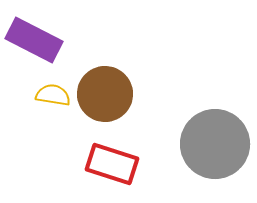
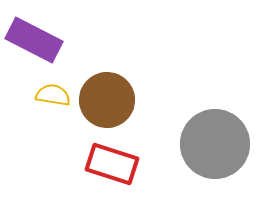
brown circle: moved 2 px right, 6 px down
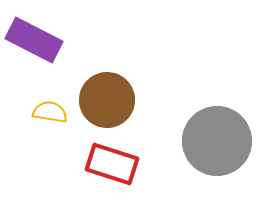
yellow semicircle: moved 3 px left, 17 px down
gray circle: moved 2 px right, 3 px up
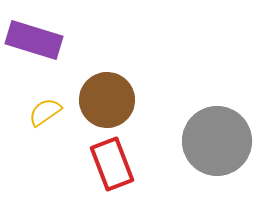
purple rectangle: rotated 10 degrees counterclockwise
yellow semicircle: moved 5 px left; rotated 44 degrees counterclockwise
red rectangle: rotated 51 degrees clockwise
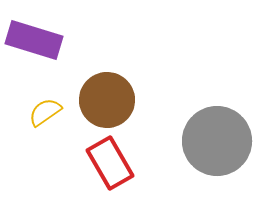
red rectangle: moved 2 px left, 1 px up; rotated 9 degrees counterclockwise
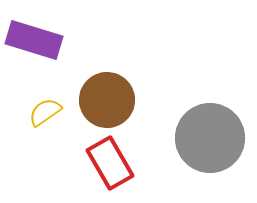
gray circle: moved 7 px left, 3 px up
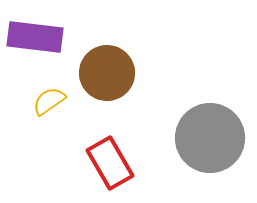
purple rectangle: moved 1 px right, 3 px up; rotated 10 degrees counterclockwise
brown circle: moved 27 px up
yellow semicircle: moved 4 px right, 11 px up
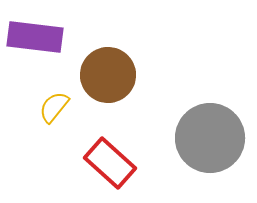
brown circle: moved 1 px right, 2 px down
yellow semicircle: moved 5 px right, 6 px down; rotated 16 degrees counterclockwise
red rectangle: rotated 18 degrees counterclockwise
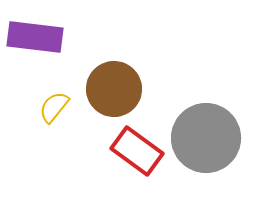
brown circle: moved 6 px right, 14 px down
gray circle: moved 4 px left
red rectangle: moved 27 px right, 12 px up; rotated 6 degrees counterclockwise
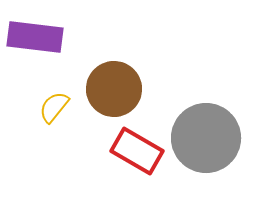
red rectangle: rotated 6 degrees counterclockwise
